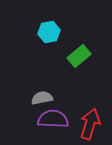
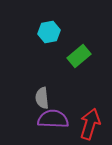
gray semicircle: rotated 85 degrees counterclockwise
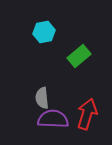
cyan hexagon: moved 5 px left
red arrow: moved 3 px left, 10 px up
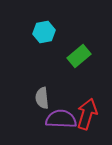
purple semicircle: moved 8 px right
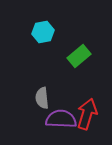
cyan hexagon: moved 1 px left
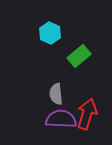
cyan hexagon: moved 7 px right, 1 px down; rotated 25 degrees counterclockwise
gray semicircle: moved 14 px right, 4 px up
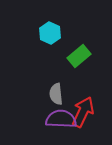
red arrow: moved 4 px left, 2 px up; rotated 8 degrees clockwise
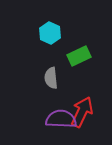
green rectangle: rotated 15 degrees clockwise
gray semicircle: moved 5 px left, 16 px up
red arrow: moved 1 px left
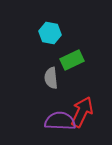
cyan hexagon: rotated 15 degrees counterclockwise
green rectangle: moved 7 px left, 4 px down
purple semicircle: moved 1 px left, 2 px down
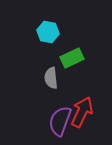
cyan hexagon: moved 2 px left, 1 px up
green rectangle: moved 2 px up
purple semicircle: rotated 72 degrees counterclockwise
